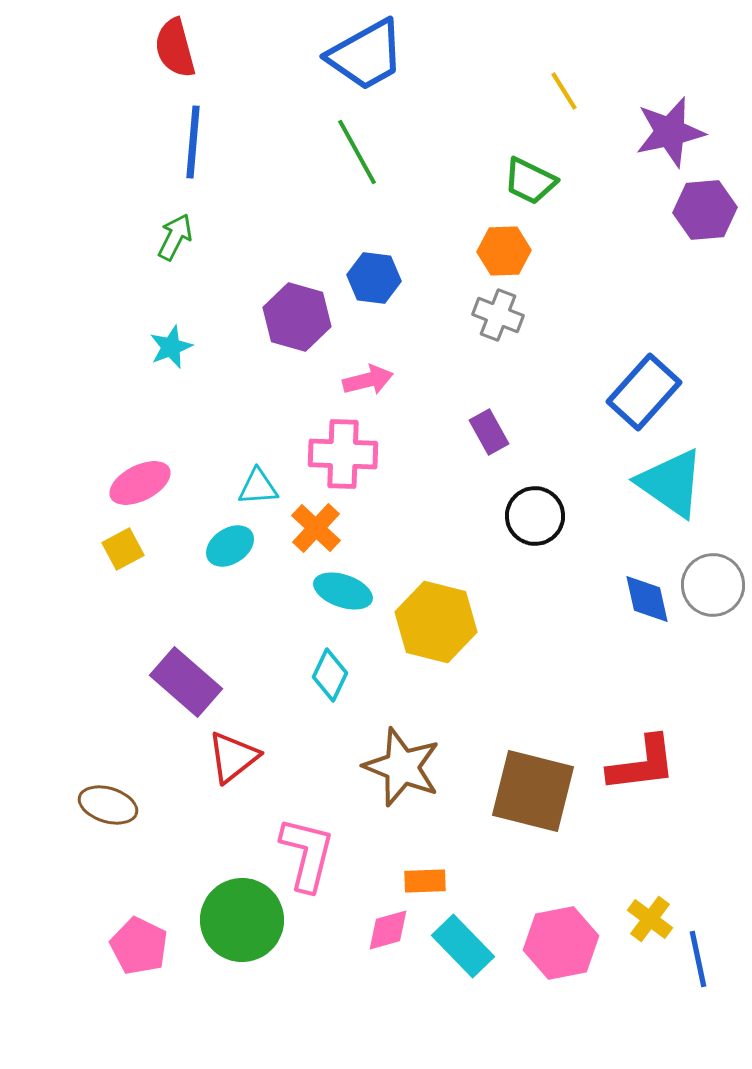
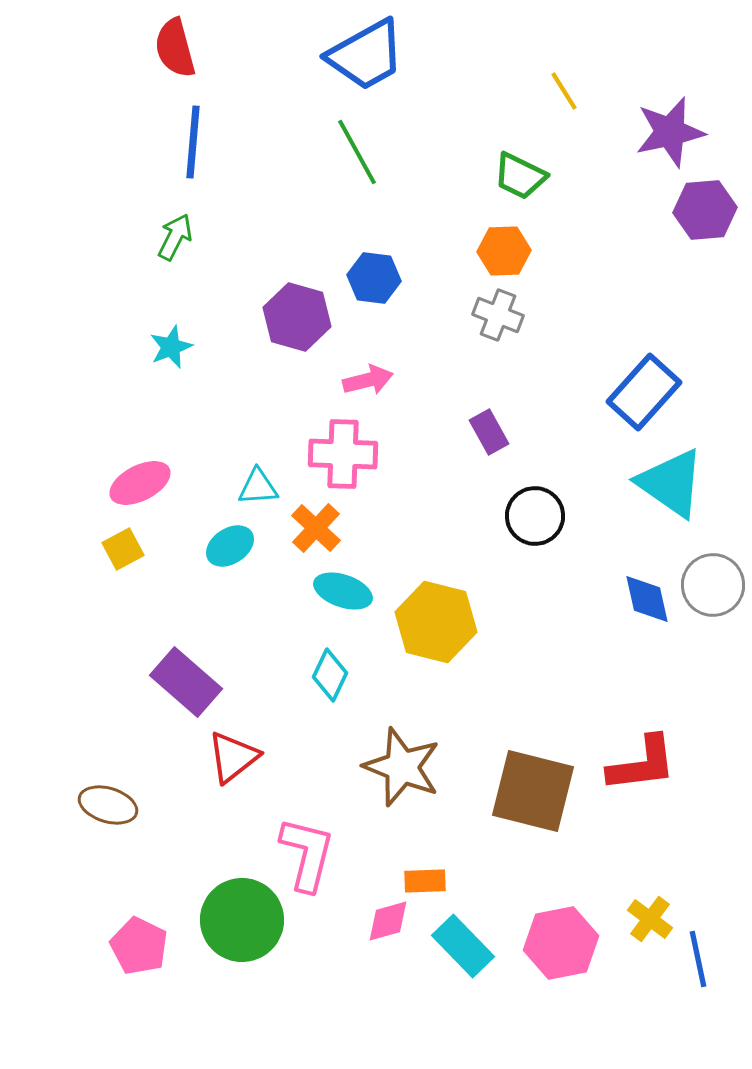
green trapezoid at (530, 181): moved 10 px left, 5 px up
pink diamond at (388, 930): moved 9 px up
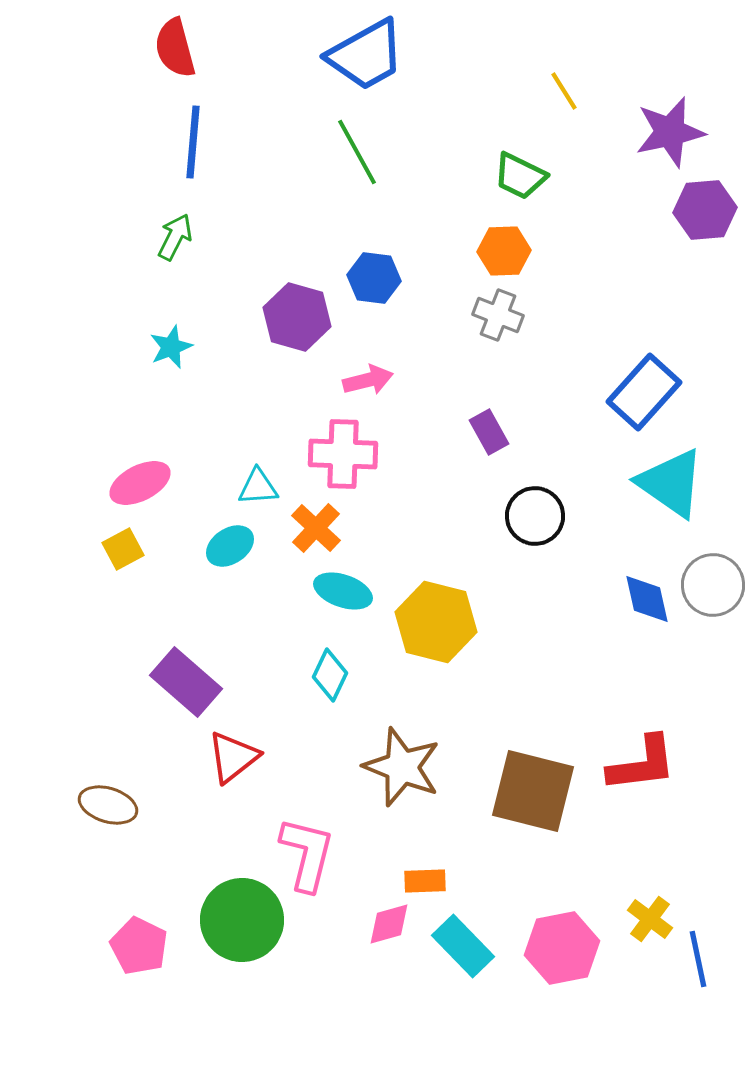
pink diamond at (388, 921): moved 1 px right, 3 px down
pink hexagon at (561, 943): moved 1 px right, 5 px down
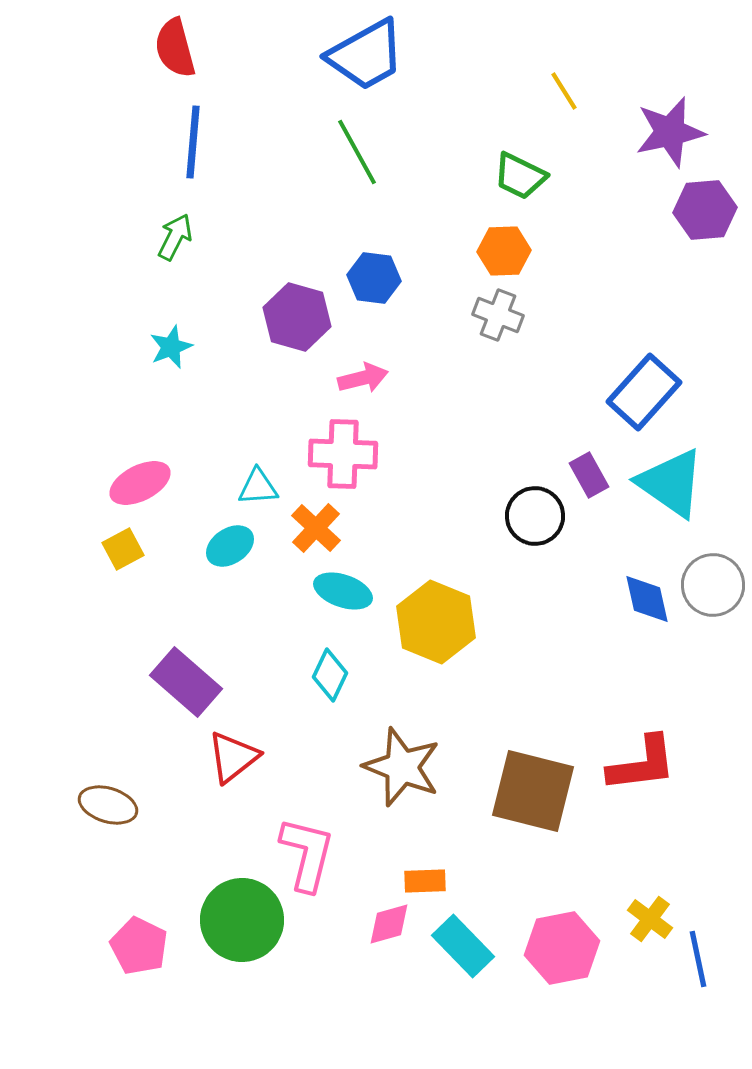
pink arrow at (368, 380): moved 5 px left, 2 px up
purple rectangle at (489, 432): moved 100 px right, 43 px down
yellow hexagon at (436, 622): rotated 8 degrees clockwise
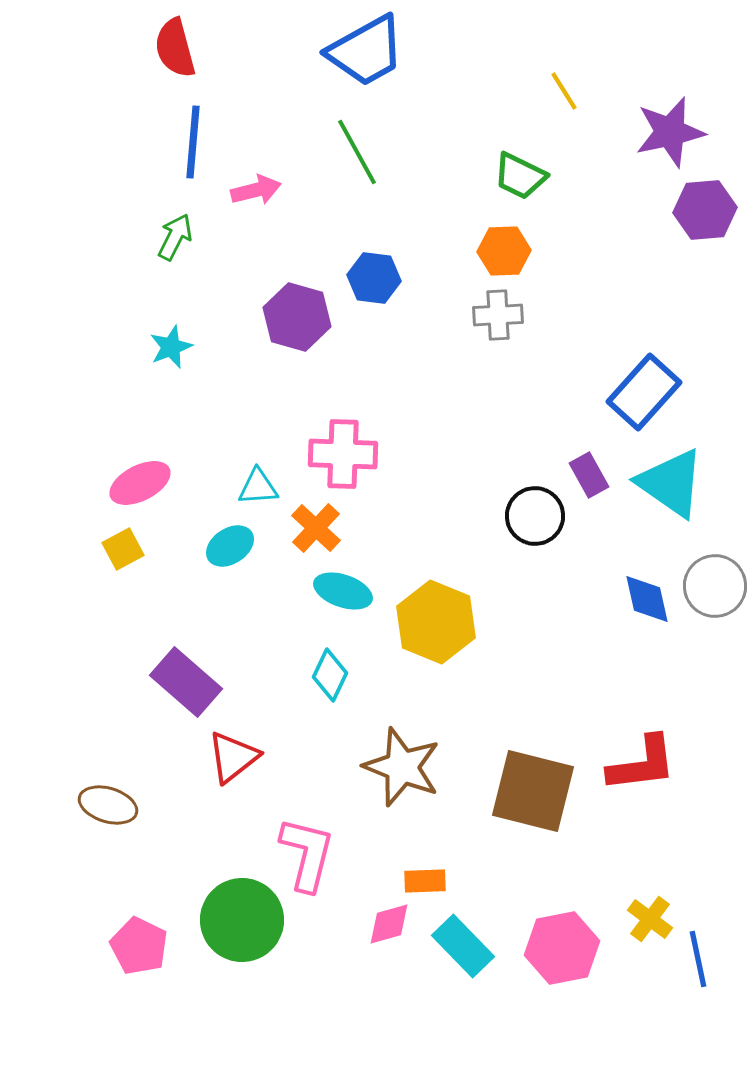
blue trapezoid at (366, 55): moved 4 px up
gray cross at (498, 315): rotated 24 degrees counterclockwise
pink arrow at (363, 378): moved 107 px left, 188 px up
gray circle at (713, 585): moved 2 px right, 1 px down
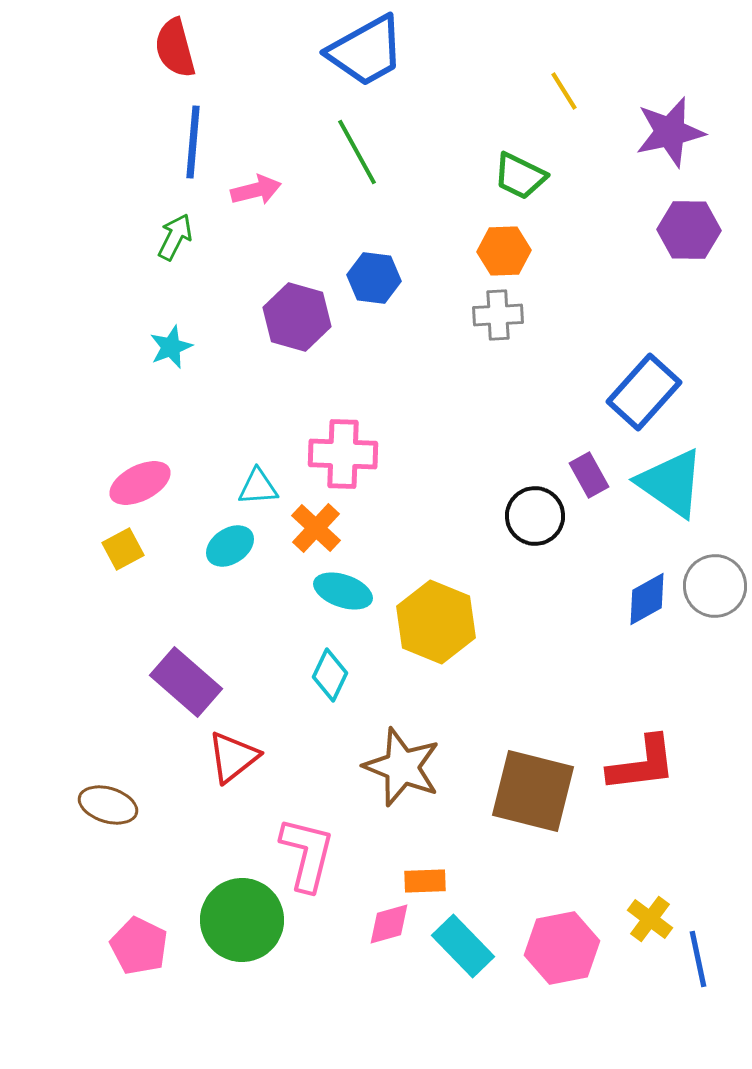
purple hexagon at (705, 210): moved 16 px left, 20 px down; rotated 6 degrees clockwise
blue diamond at (647, 599): rotated 74 degrees clockwise
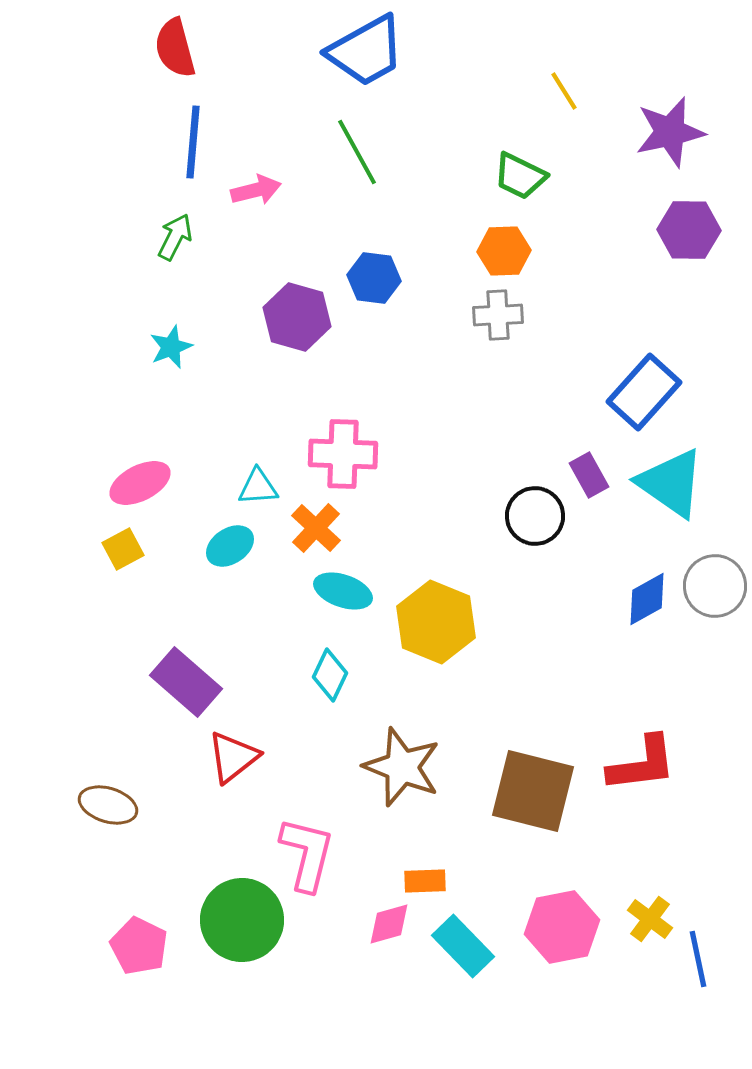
pink hexagon at (562, 948): moved 21 px up
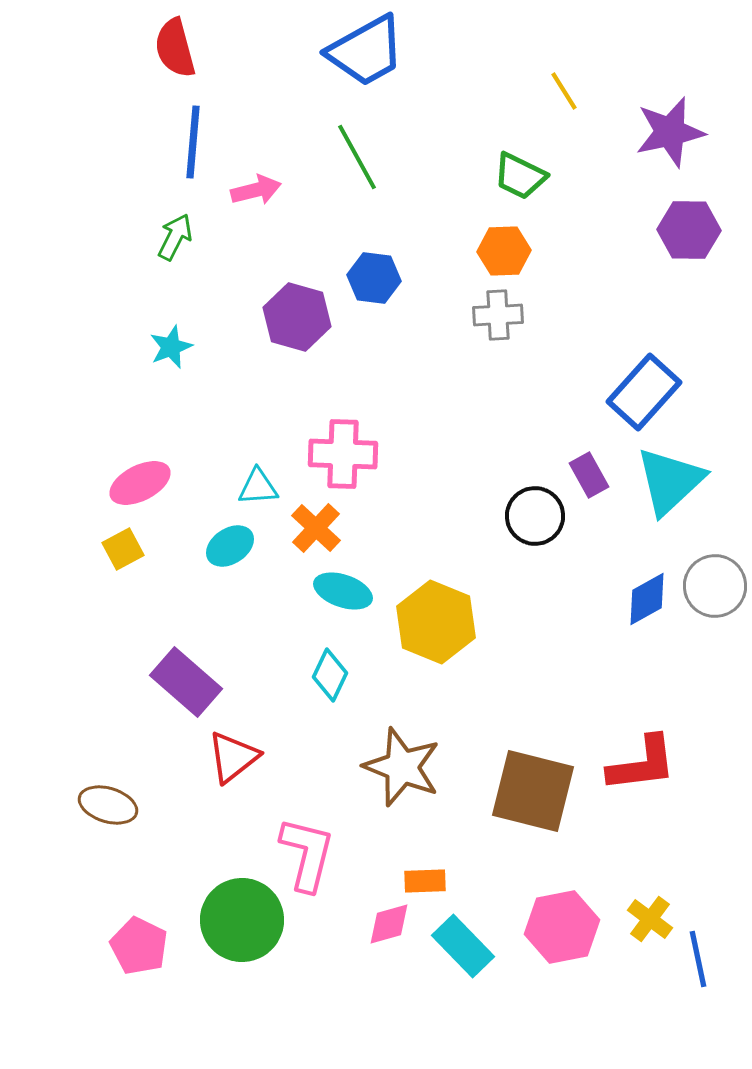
green line at (357, 152): moved 5 px down
cyan triangle at (671, 483): moved 1 px left, 2 px up; rotated 42 degrees clockwise
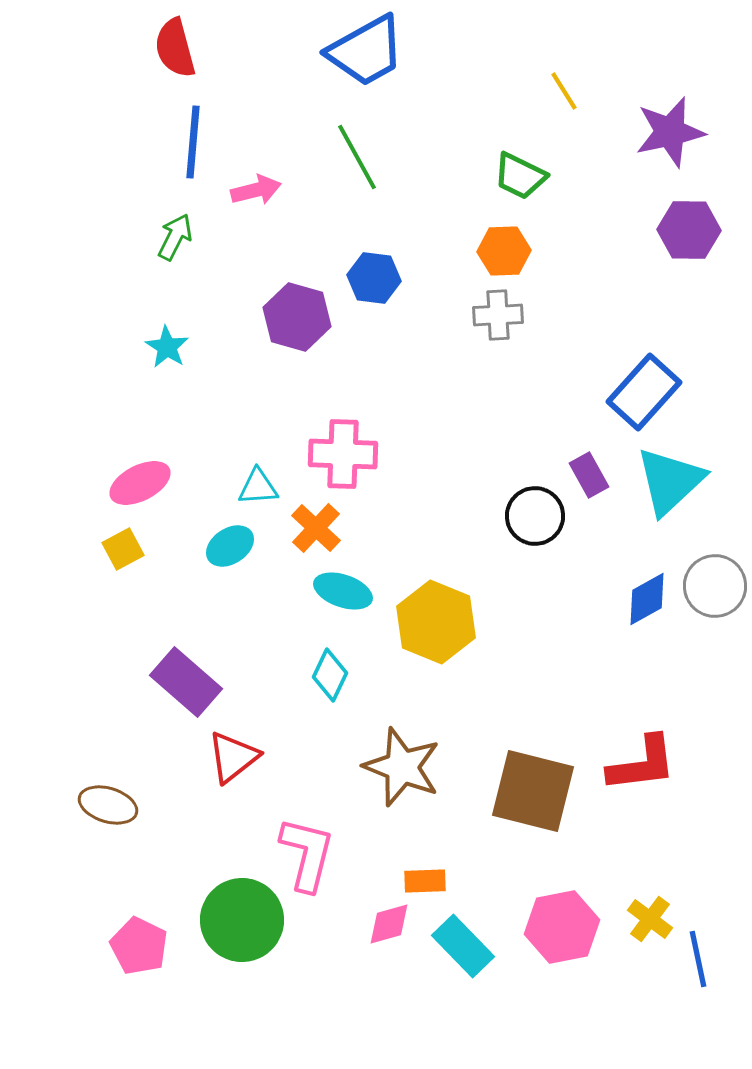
cyan star at (171, 347): moved 4 px left; rotated 18 degrees counterclockwise
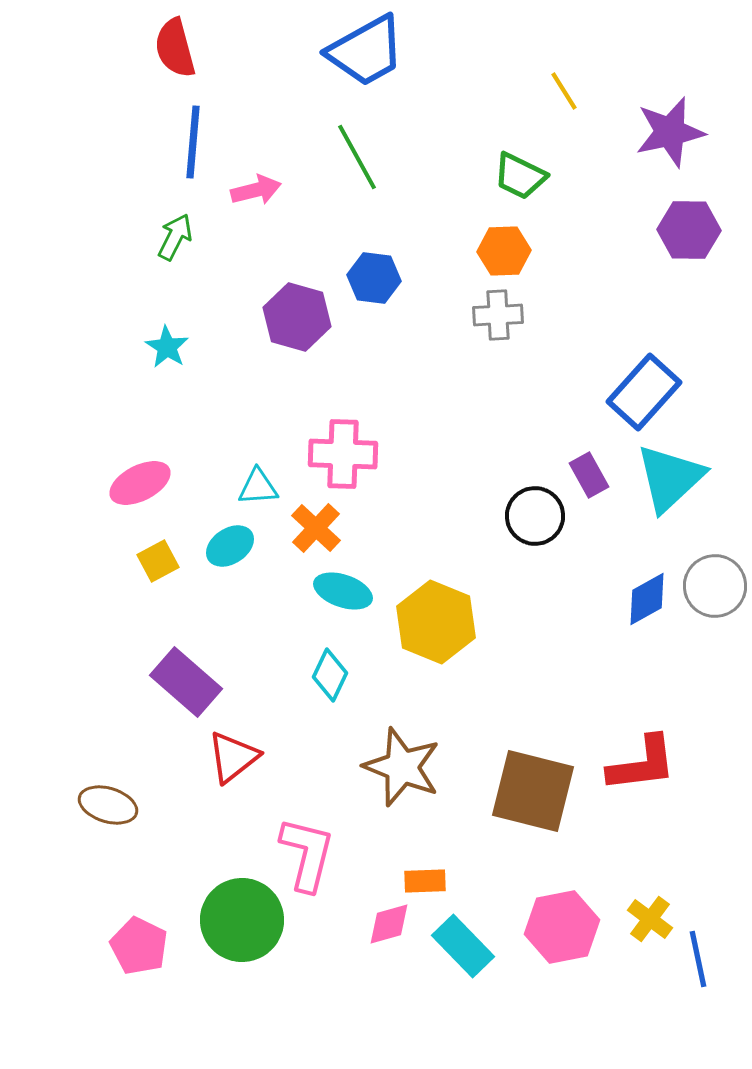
cyan triangle at (670, 481): moved 3 px up
yellow square at (123, 549): moved 35 px right, 12 px down
